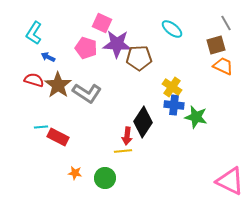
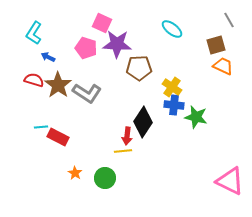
gray line: moved 3 px right, 3 px up
brown pentagon: moved 10 px down
orange star: rotated 24 degrees clockwise
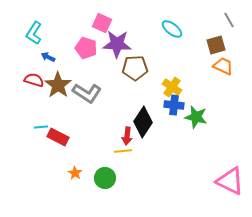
brown pentagon: moved 4 px left
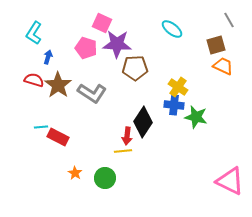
blue arrow: rotated 80 degrees clockwise
yellow cross: moved 6 px right
gray L-shape: moved 5 px right
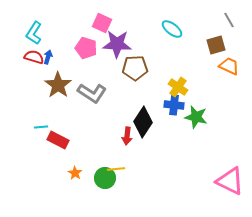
orange trapezoid: moved 6 px right
red semicircle: moved 23 px up
red rectangle: moved 3 px down
yellow line: moved 7 px left, 18 px down
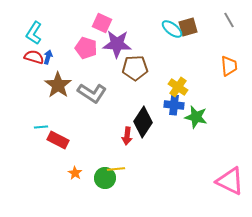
brown square: moved 28 px left, 18 px up
orange trapezoid: rotated 60 degrees clockwise
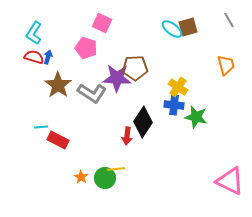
purple star: moved 34 px down
orange trapezoid: moved 3 px left, 1 px up; rotated 10 degrees counterclockwise
orange star: moved 6 px right, 4 px down
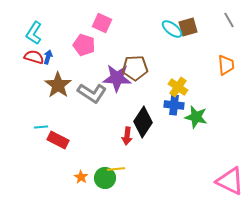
pink pentagon: moved 2 px left, 3 px up
orange trapezoid: rotated 10 degrees clockwise
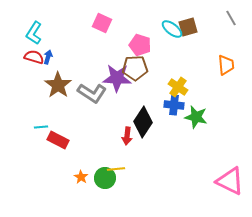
gray line: moved 2 px right, 2 px up
pink pentagon: moved 56 px right
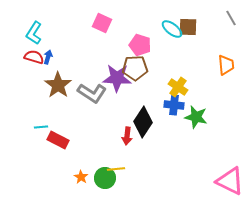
brown square: rotated 18 degrees clockwise
